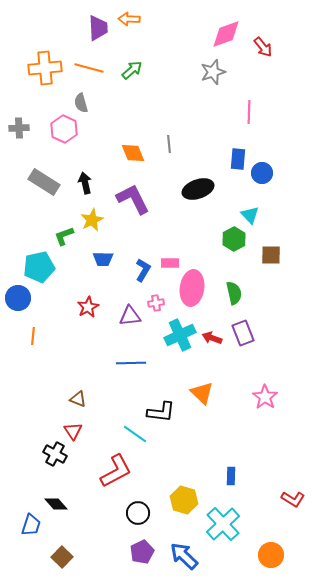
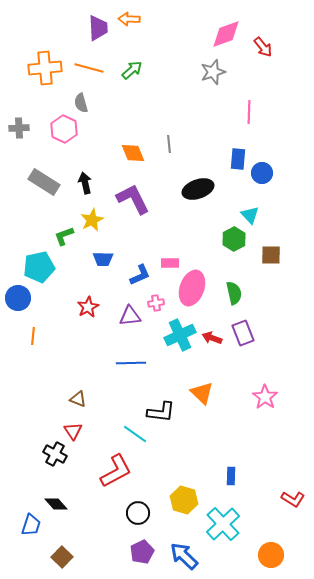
blue L-shape at (143, 270): moved 3 px left, 5 px down; rotated 35 degrees clockwise
pink ellipse at (192, 288): rotated 12 degrees clockwise
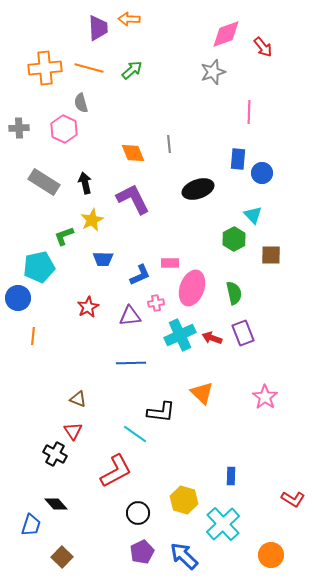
cyan triangle at (250, 215): moved 3 px right
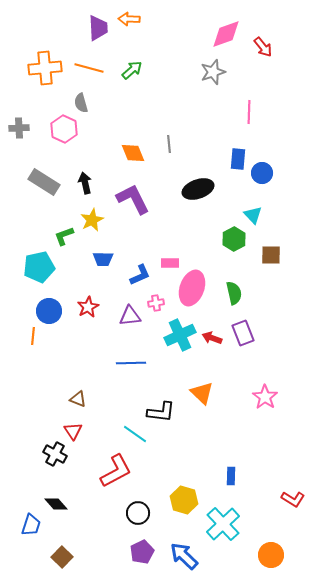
blue circle at (18, 298): moved 31 px right, 13 px down
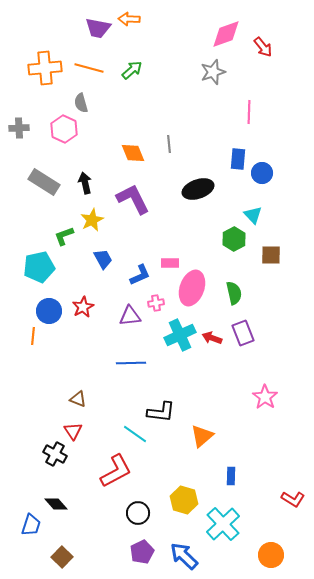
purple trapezoid at (98, 28): rotated 104 degrees clockwise
blue trapezoid at (103, 259): rotated 120 degrees counterclockwise
red star at (88, 307): moved 5 px left
orange triangle at (202, 393): moved 43 px down; rotated 35 degrees clockwise
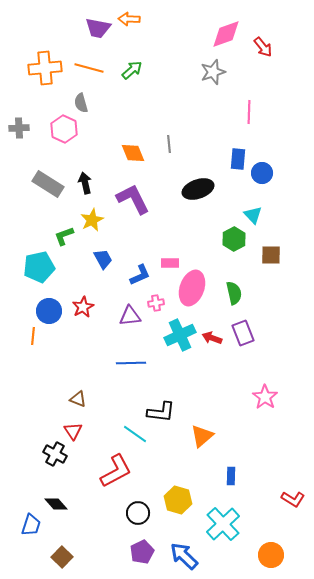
gray rectangle at (44, 182): moved 4 px right, 2 px down
yellow hexagon at (184, 500): moved 6 px left
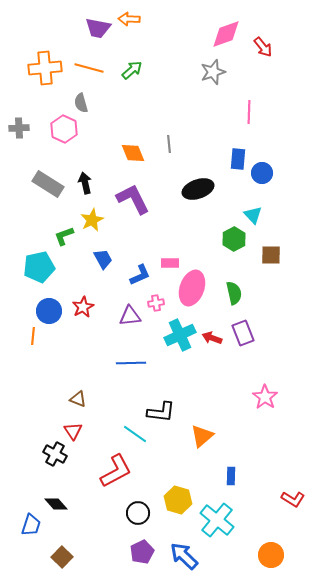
cyan cross at (223, 524): moved 6 px left, 4 px up; rotated 8 degrees counterclockwise
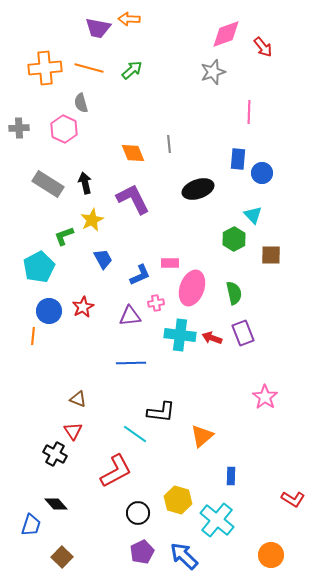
cyan pentagon at (39, 267): rotated 16 degrees counterclockwise
cyan cross at (180, 335): rotated 32 degrees clockwise
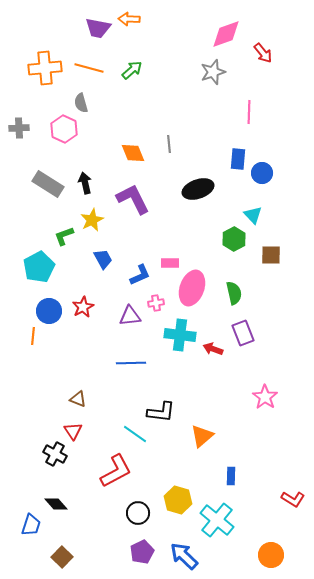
red arrow at (263, 47): moved 6 px down
red arrow at (212, 338): moved 1 px right, 11 px down
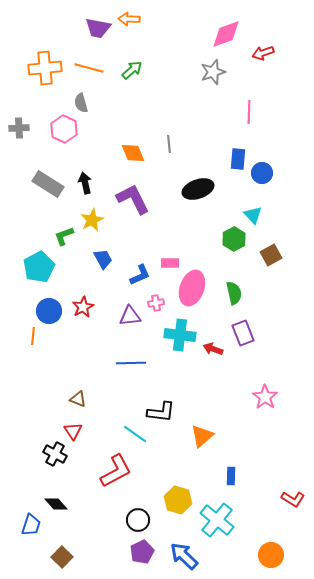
red arrow at (263, 53): rotated 110 degrees clockwise
brown square at (271, 255): rotated 30 degrees counterclockwise
black circle at (138, 513): moved 7 px down
